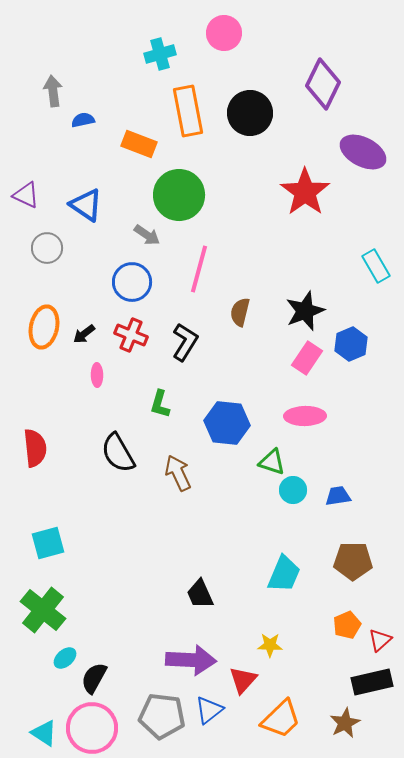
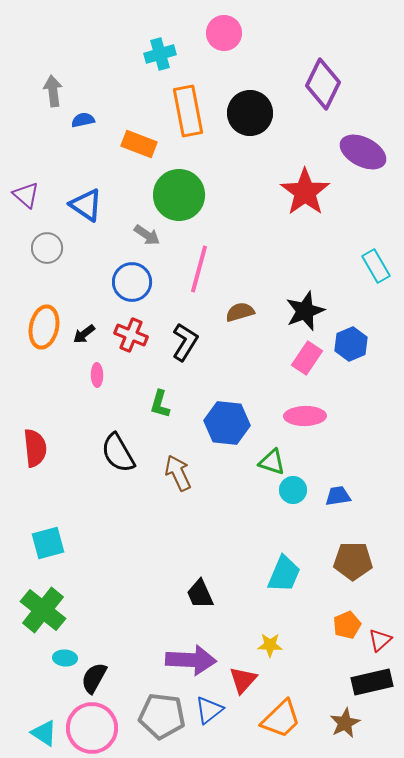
purple triangle at (26, 195): rotated 16 degrees clockwise
brown semicircle at (240, 312): rotated 60 degrees clockwise
cyan ellipse at (65, 658): rotated 45 degrees clockwise
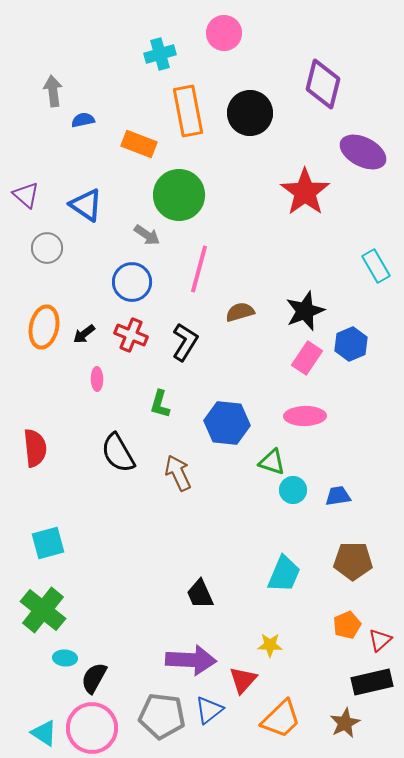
purple diamond at (323, 84): rotated 12 degrees counterclockwise
pink ellipse at (97, 375): moved 4 px down
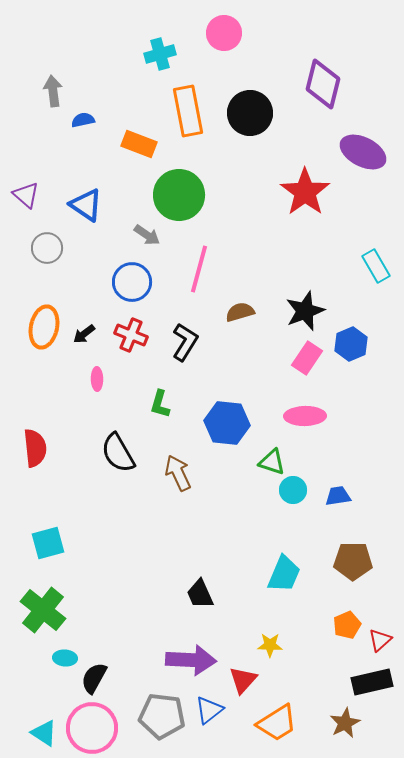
orange trapezoid at (281, 719): moved 4 px left, 4 px down; rotated 12 degrees clockwise
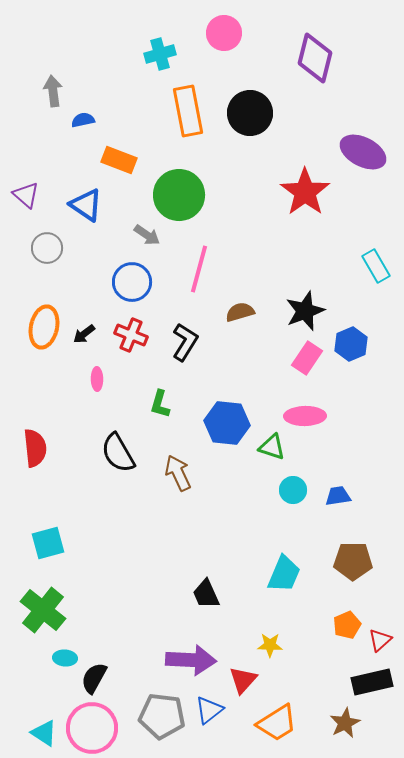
purple diamond at (323, 84): moved 8 px left, 26 px up
orange rectangle at (139, 144): moved 20 px left, 16 px down
green triangle at (272, 462): moved 15 px up
black trapezoid at (200, 594): moved 6 px right
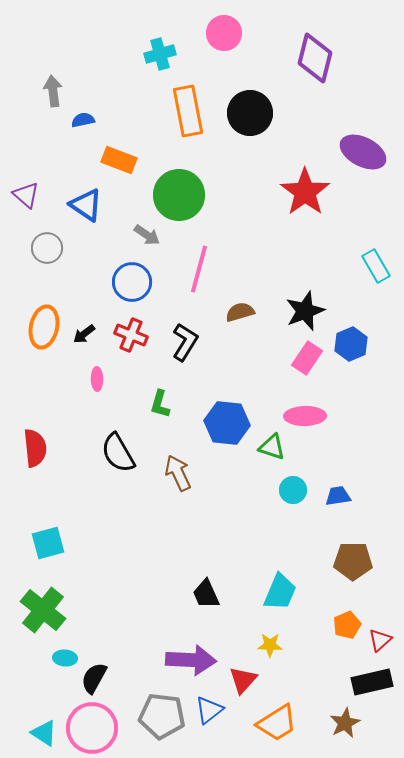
cyan trapezoid at (284, 574): moved 4 px left, 18 px down
